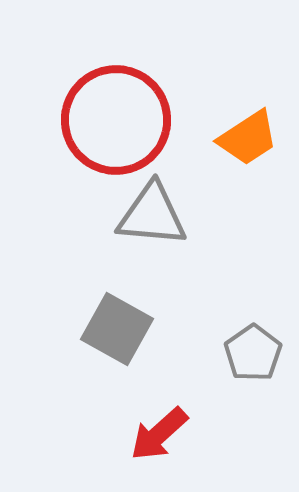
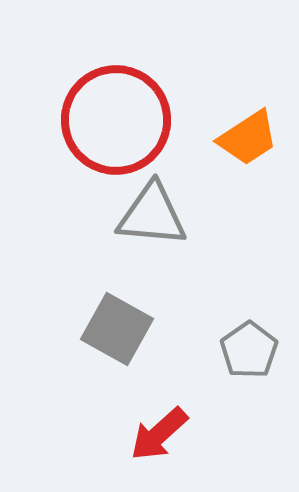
gray pentagon: moved 4 px left, 3 px up
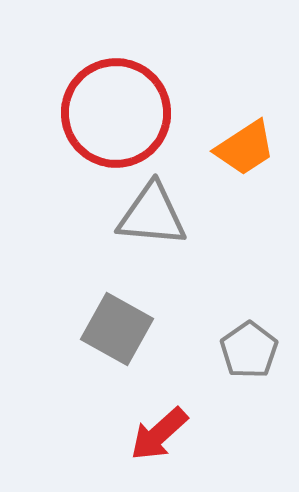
red circle: moved 7 px up
orange trapezoid: moved 3 px left, 10 px down
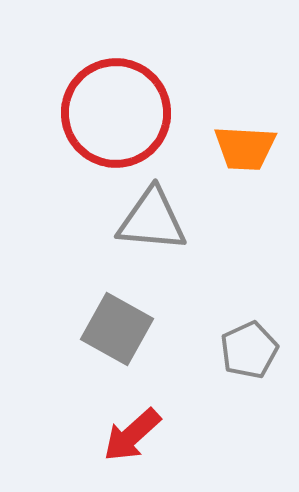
orange trapezoid: rotated 36 degrees clockwise
gray triangle: moved 5 px down
gray pentagon: rotated 10 degrees clockwise
red arrow: moved 27 px left, 1 px down
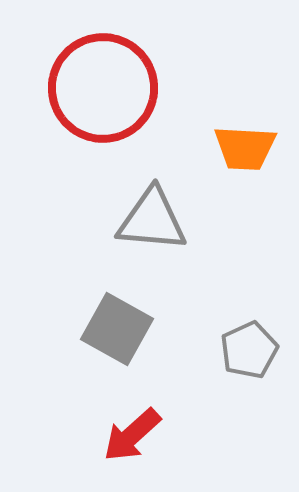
red circle: moved 13 px left, 25 px up
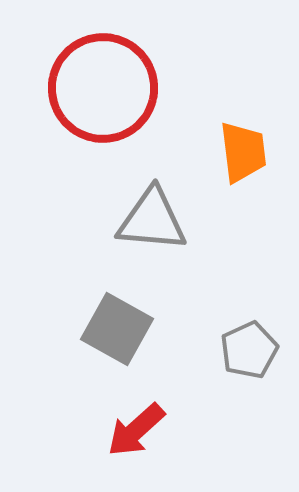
orange trapezoid: moved 2 px left, 4 px down; rotated 100 degrees counterclockwise
red arrow: moved 4 px right, 5 px up
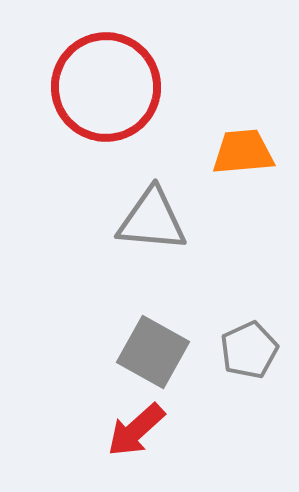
red circle: moved 3 px right, 1 px up
orange trapezoid: rotated 88 degrees counterclockwise
gray square: moved 36 px right, 23 px down
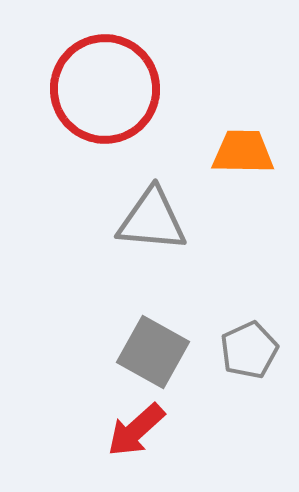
red circle: moved 1 px left, 2 px down
orange trapezoid: rotated 6 degrees clockwise
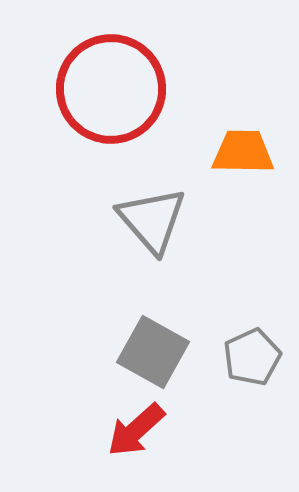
red circle: moved 6 px right
gray triangle: rotated 44 degrees clockwise
gray pentagon: moved 3 px right, 7 px down
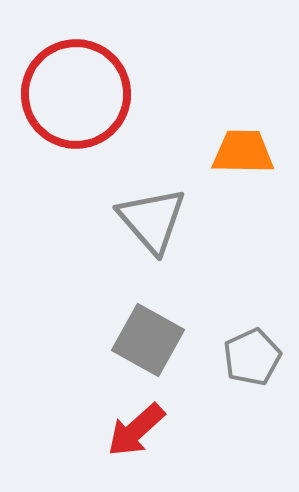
red circle: moved 35 px left, 5 px down
gray square: moved 5 px left, 12 px up
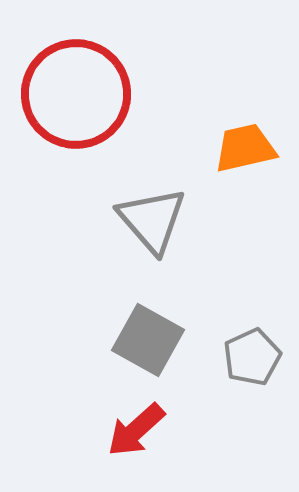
orange trapezoid: moved 2 px right, 4 px up; rotated 14 degrees counterclockwise
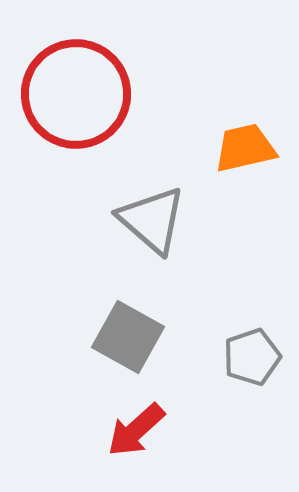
gray triangle: rotated 8 degrees counterclockwise
gray square: moved 20 px left, 3 px up
gray pentagon: rotated 6 degrees clockwise
